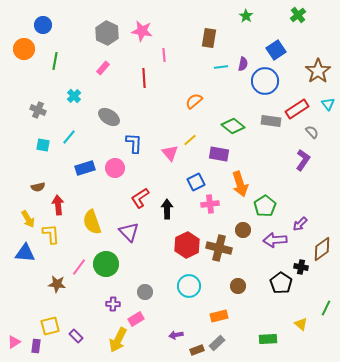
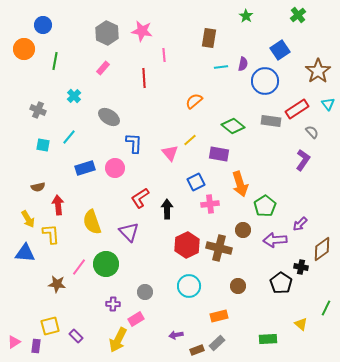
blue square at (276, 50): moved 4 px right
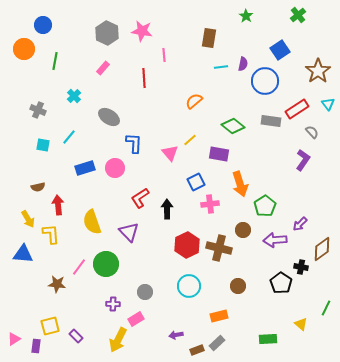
blue triangle at (25, 253): moved 2 px left, 1 px down
pink triangle at (14, 342): moved 3 px up
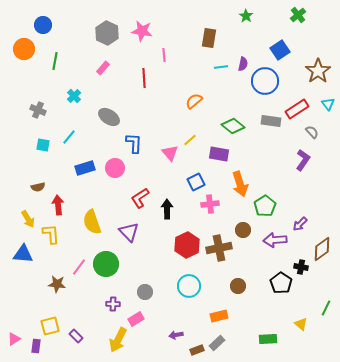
brown cross at (219, 248): rotated 25 degrees counterclockwise
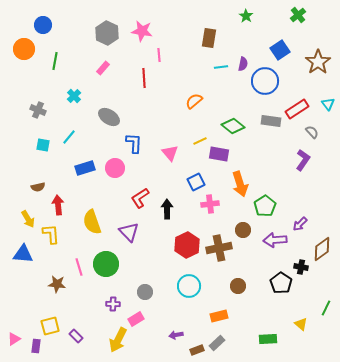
pink line at (164, 55): moved 5 px left
brown star at (318, 71): moved 9 px up
yellow line at (190, 140): moved 10 px right, 1 px down; rotated 16 degrees clockwise
pink line at (79, 267): rotated 54 degrees counterclockwise
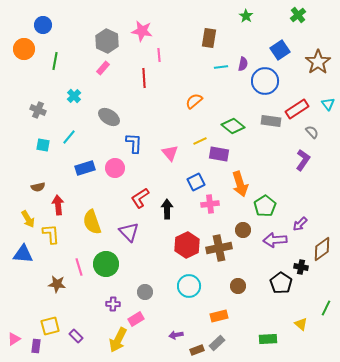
gray hexagon at (107, 33): moved 8 px down
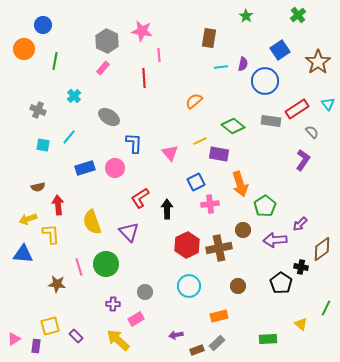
yellow arrow at (28, 219): rotated 102 degrees clockwise
yellow arrow at (118, 340): rotated 105 degrees clockwise
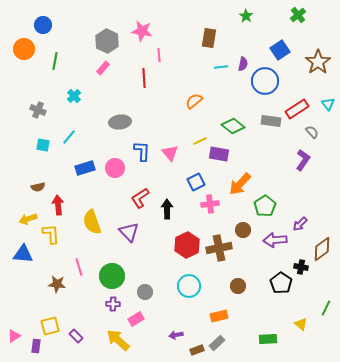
gray ellipse at (109, 117): moved 11 px right, 5 px down; rotated 40 degrees counterclockwise
blue L-shape at (134, 143): moved 8 px right, 8 px down
orange arrow at (240, 184): rotated 60 degrees clockwise
green circle at (106, 264): moved 6 px right, 12 px down
pink triangle at (14, 339): moved 3 px up
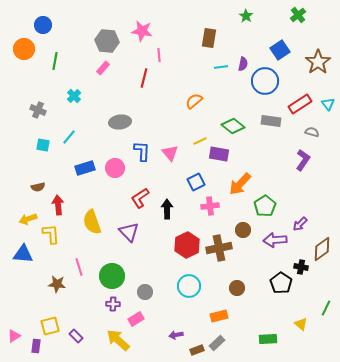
gray hexagon at (107, 41): rotated 20 degrees counterclockwise
red line at (144, 78): rotated 18 degrees clockwise
red rectangle at (297, 109): moved 3 px right, 5 px up
gray semicircle at (312, 132): rotated 32 degrees counterclockwise
pink cross at (210, 204): moved 2 px down
brown circle at (238, 286): moved 1 px left, 2 px down
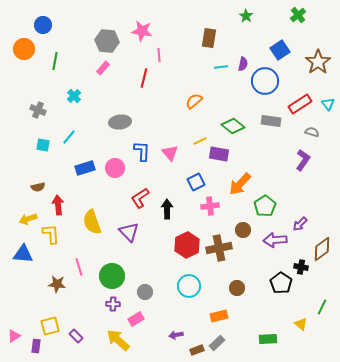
green line at (326, 308): moved 4 px left, 1 px up
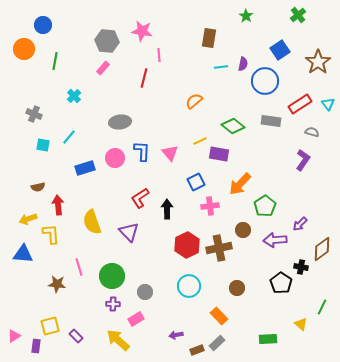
gray cross at (38, 110): moved 4 px left, 4 px down
pink circle at (115, 168): moved 10 px up
orange rectangle at (219, 316): rotated 60 degrees clockwise
